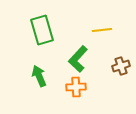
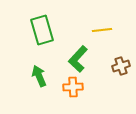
orange cross: moved 3 px left
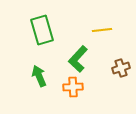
brown cross: moved 2 px down
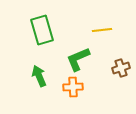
green L-shape: rotated 24 degrees clockwise
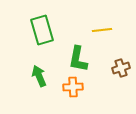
green L-shape: rotated 56 degrees counterclockwise
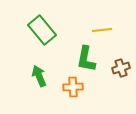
green rectangle: rotated 24 degrees counterclockwise
green L-shape: moved 8 px right
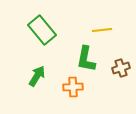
green arrow: moved 2 px left; rotated 55 degrees clockwise
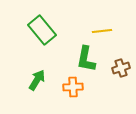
yellow line: moved 1 px down
green arrow: moved 4 px down
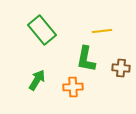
brown cross: rotated 24 degrees clockwise
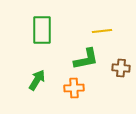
green rectangle: rotated 40 degrees clockwise
green L-shape: rotated 112 degrees counterclockwise
orange cross: moved 1 px right, 1 px down
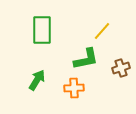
yellow line: rotated 42 degrees counterclockwise
brown cross: rotated 24 degrees counterclockwise
